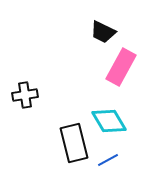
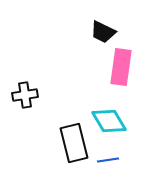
pink rectangle: rotated 21 degrees counterclockwise
blue line: rotated 20 degrees clockwise
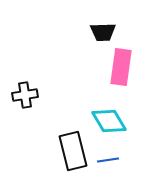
black trapezoid: rotated 28 degrees counterclockwise
black rectangle: moved 1 px left, 8 px down
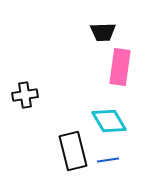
pink rectangle: moved 1 px left
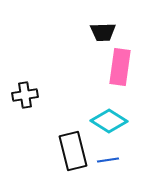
cyan diamond: rotated 27 degrees counterclockwise
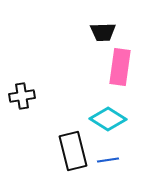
black cross: moved 3 px left, 1 px down
cyan diamond: moved 1 px left, 2 px up
